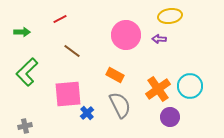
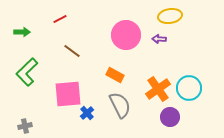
cyan circle: moved 1 px left, 2 px down
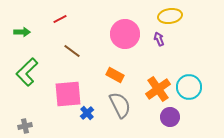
pink circle: moved 1 px left, 1 px up
purple arrow: rotated 64 degrees clockwise
cyan circle: moved 1 px up
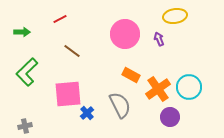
yellow ellipse: moved 5 px right
orange rectangle: moved 16 px right
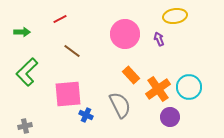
orange rectangle: rotated 18 degrees clockwise
blue cross: moved 1 px left, 2 px down; rotated 24 degrees counterclockwise
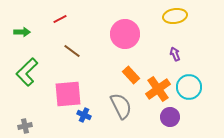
purple arrow: moved 16 px right, 15 px down
gray semicircle: moved 1 px right, 1 px down
blue cross: moved 2 px left
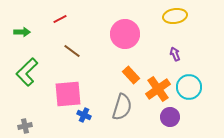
gray semicircle: moved 1 px right, 1 px down; rotated 44 degrees clockwise
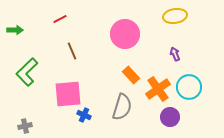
green arrow: moved 7 px left, 2 px up
brown line: rotated 30 degrees clockwise
